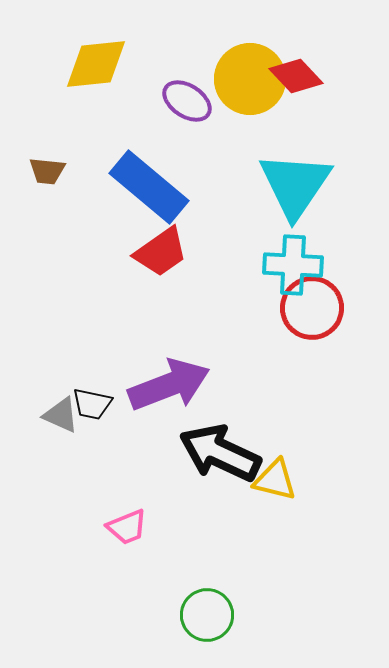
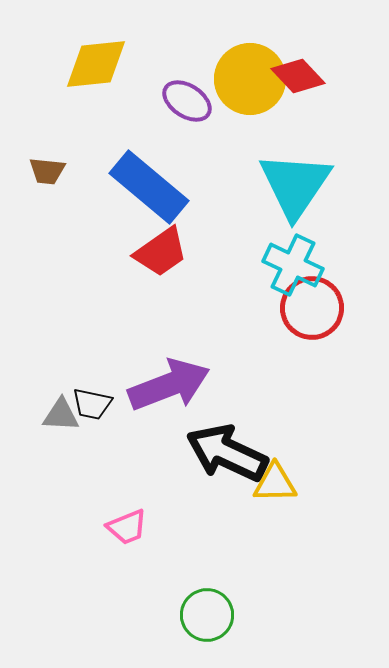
red diamond: moved 2 px right
cyan cross: rotated 22 degrees clockwise
gray triangle: rotated 21 degrees counterclockwise
black arrow: moved 7 px right
yellow triangle: moved 3 px down; rotated 15 degrees counterclockwise
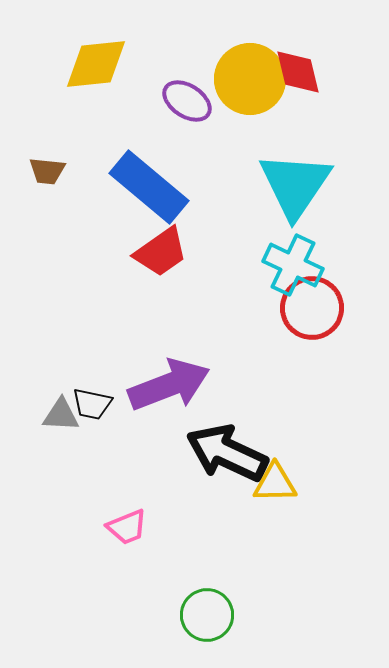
red diamond: moved 4 px up; rotated 30 degrees clockwise
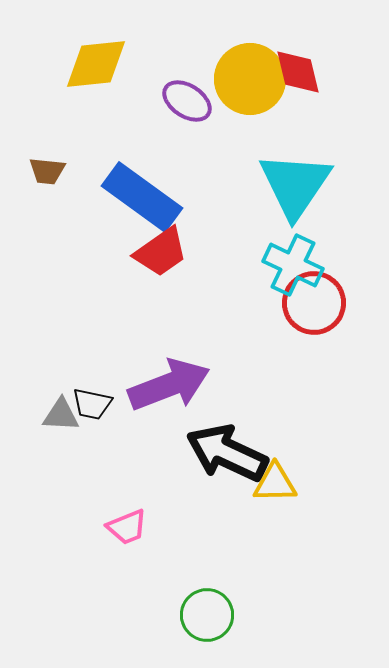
blue rectangle: moved 7 px left, 10 px down; rotated 4 degrees counterclockwise
red circle: moved 2 px right, 5 px up
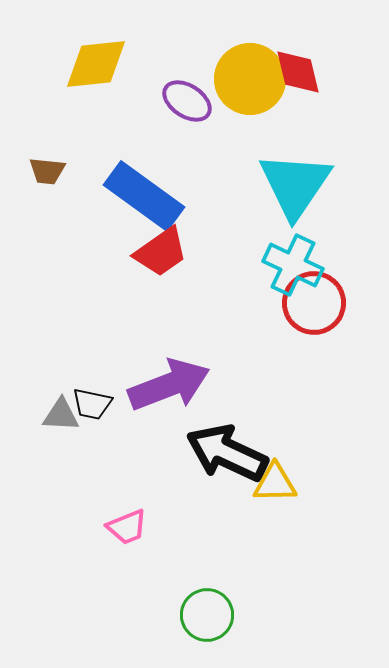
blue rectangle: moved 2 px right, 1 px up
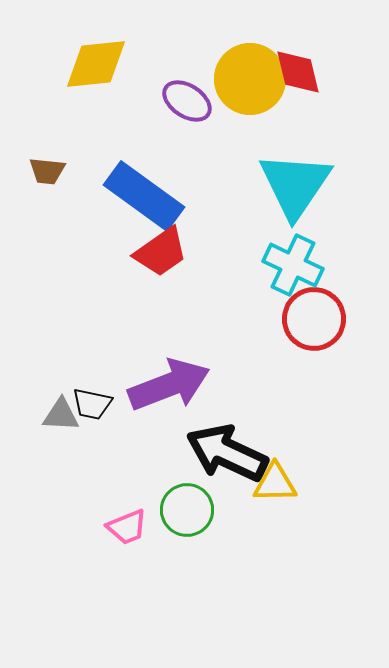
red circle: moved 16 px down
green circle: moved 20 px left, 105 px up
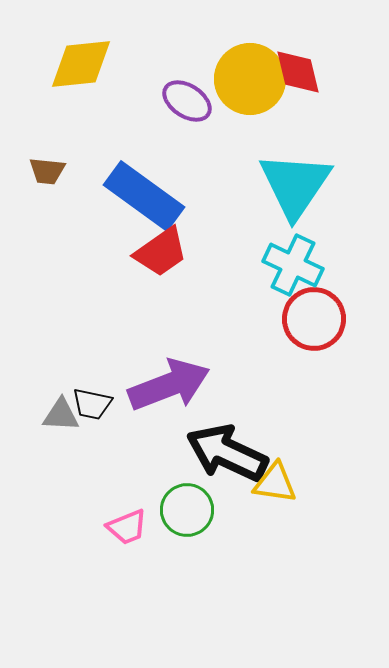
yellow diamond: moved 15 px left
yellow triangle: rotated 9 degrees clockwise
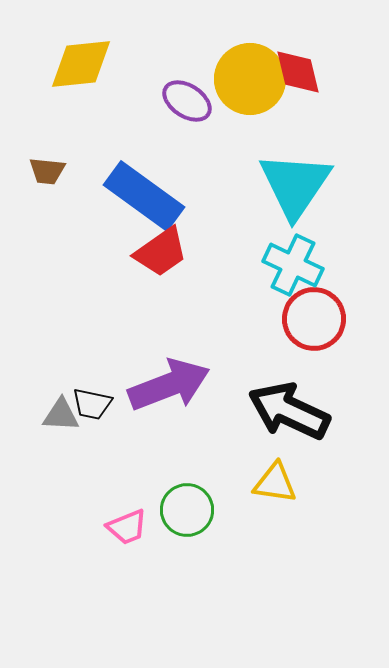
black arrow: moved 62 px right, 42 px up
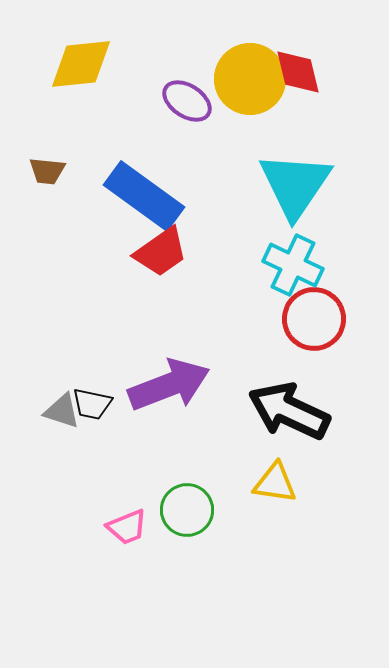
gray triangle: moved 1 px right, 4 px up; rotated 15 degrees clockwise
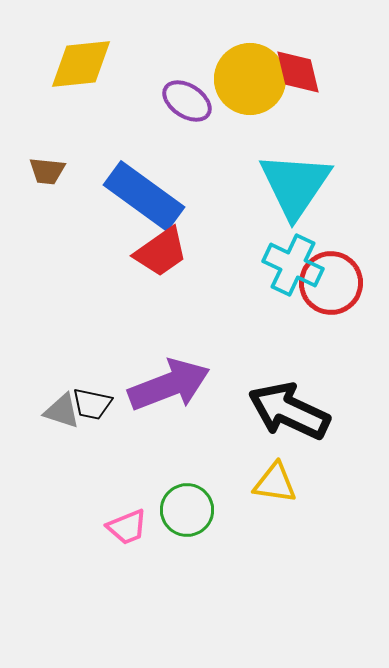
red circle: moved 17 px right, 36 px up
